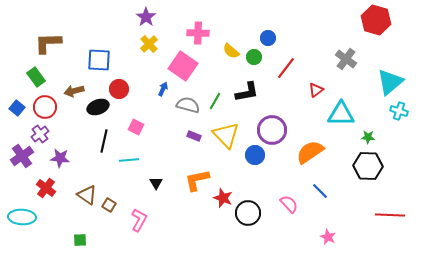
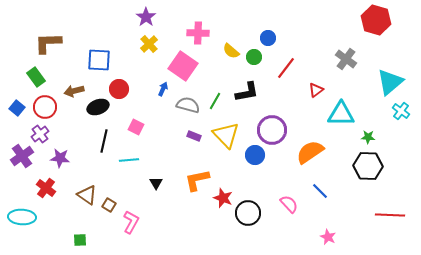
cyan cross at (399, 111): moved 2 px right; rotated 18 degrees clockwise
pink L-shape at (139, 220): moved 8 px left, 2 px down
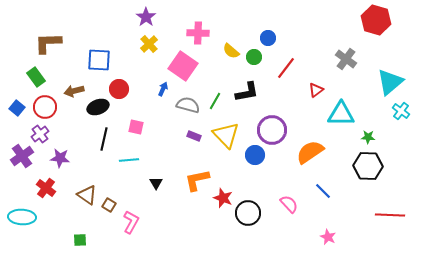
pink square at (136, 127): rotated 14 degrees counterclockwise
black line at (104, 141): moved 2 px up
blue line at (320, 191): moved 3 px right
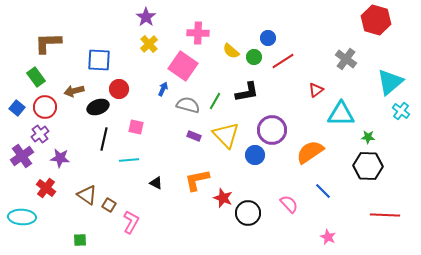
red line at (286, 68): moved 3 px left, 7 px up; rotated 20 degrees clockwise
black triangle at (156, 183): rotated 32 degrees counterclockwise
red line at (390, 215): moved 5 px left
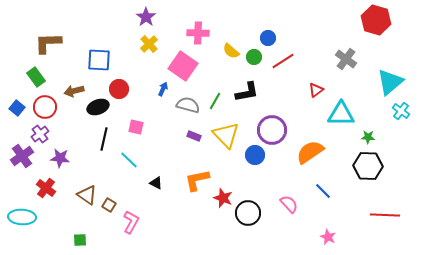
cyan line at (129, 160): rotated 48 degrees clockwise
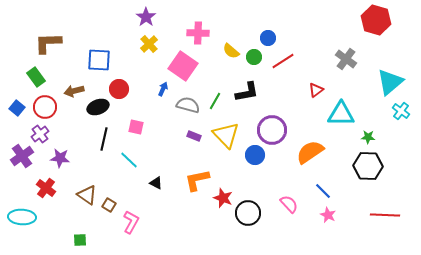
pink star at (328, 237): moved 22 px up
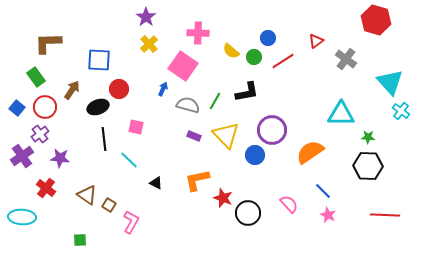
cyan triangle at (390, 82): rotated 32 degrees counterclockwise
red triangle at (316, 90): moved 49 px up
brown arrow at (74, 91): moved 2 px left, 1 px up; rotated 138 degrees clockwise
black line at (104, 139): rotated 20 degrees counterclockwise
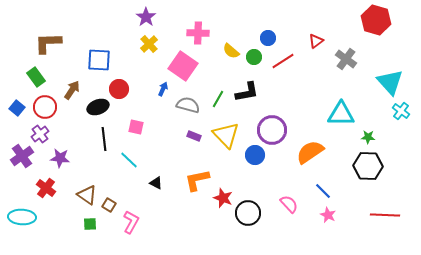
green line at (215, 101): moved 3 px right, 2 px up
green square at (80, 240): moved 10 px right, 16 px up
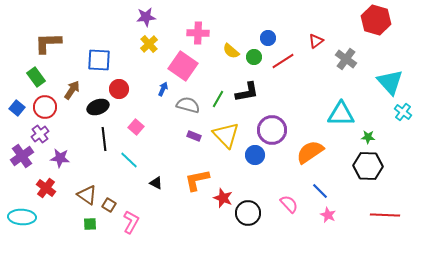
purple star at (146, 17): rotated 30 degrees clockwise
cyan cross at (401, 111): moved 2 px right, 1 px down
pink square at (136, 127): rotated 28 degrees clockwise
blue line at (323, 191): moved 3 px left
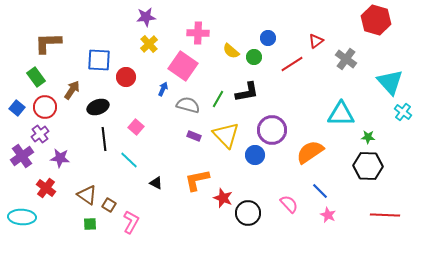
red line at (283, 61): moved 9 px right, 3 px down
red circle at (119, 89): moved 7 px right, 12 px up
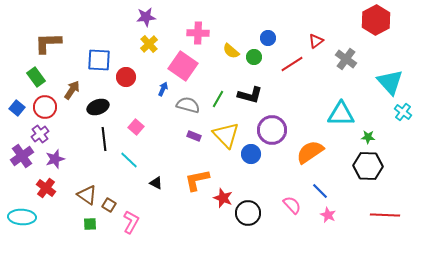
red hexagon at (376, 20): rotated 16 degrees clockwise
black L-shape at (247, 92): moved 3 px right, 3 px down; rotated 25 degrees clockwise
blue circle at (255, 155): moved 4 px left, 1 px up
purple star at (60, 158): moved 5 px left, 1 px down; rotated 24 degrees counterclockwise
pink semicircle at (289, 204): moved 3 px right, 1 px down
